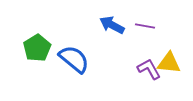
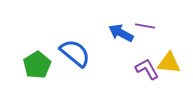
blue arrow: moved 9 px right, 8 px down
green pentagon: moved 17 px down
blue semicircle: moved 1 px right, 6 px up
purple L-shape: moved 2 px left
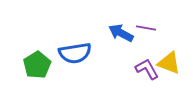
purple line: moved 1 px right, 2 px down
blue semicircle: rotated 132 degrees clockwise
yellow triangle: rotated 15 degrees clockwise
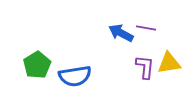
blue semicircle: moved 23 px down
yellow triangle: rotated 30 degrees counterclockwise
purple L-shape: moved 2 px left, 2 px up; rotated 35 degrees clockwise
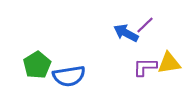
purple line: moved 1 px left, 3 px up; rotated 54 degrees counterclockwise
blue arrow: moved 5 px right
purple L-shape: rotated 95 degrees counterclockwise
blue semicircle: moved 6 px left
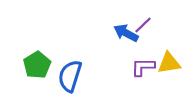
purple line: moved 2 px left
purple L-shape: moved 2 px left
blue semicircle: moved 1 px right; rotated 116 degrees clockwise
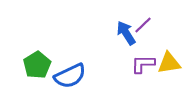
blue arrow: rotated 30 degrees clockwise
purple L-shape: moved 3 px up
blue semicircle: rotated 132 degrees counterclockwise
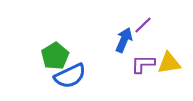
blue arrow: moved 2 px left, 7 px down; rotated 55 degrees clockwise
green pentagon: moved 18 px right, 9 px up
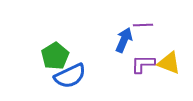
purple line: rotated 42 degrees clockwise
yellow triangle: rotated 30 degrees clockwise
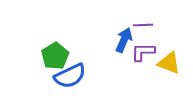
purple L-shape: moved 12 px up
